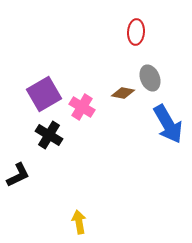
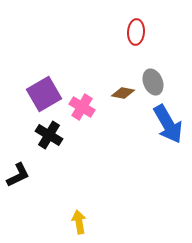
gray ellipse: moved 3 px right, 4 px down
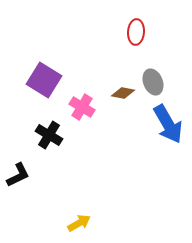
purple square: moved 14 px up; rotated 28 degrees counterclockwise
yellow arrow: moved 1 px down; rotated 70 degrees clockwise
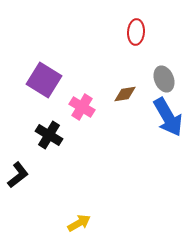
gray ellipse: moved 11 px right, 3 px up
brown diamond: moved 2 px right, 1 px down; rotated 20 degrees counterclockwise
blue arrow: moved 7 px up
black L-shape: rotated 12 degrees counterclockwise
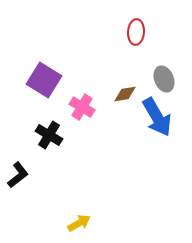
blue arrow: moved 11 px left
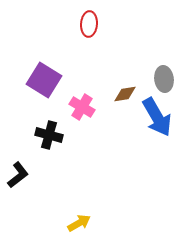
red ellipse: moved 47 px left, 8 px up
gray ellipse: rotated 15 degrees clockwise
black cross: rotated 16 degrees counterclockwise
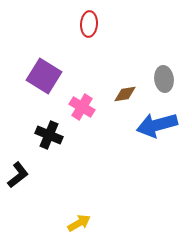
purple square: moved 4 px up
blue arrow: moved 8 px down; rotated 105 degrees clockwise
black cross: rotated 8 degrees clockwise
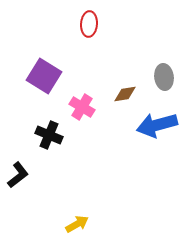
gray ellipse: moved 2 px up
yellow arrow: moved 2 px left, 1 px down
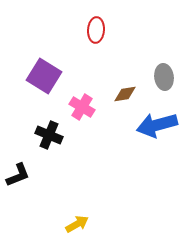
red ellipse: moved 7 px right, 6 px down
black L-shape: rotated 16 degrees clockwise
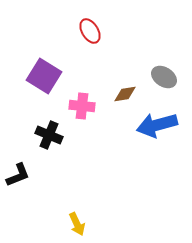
red ellipse: moved 6 px left, 1 px down; rotated 35 degrees counterclockwise
gray ellipse: rotated 50 degrees counterclockwise
pink cross: moved 1 px up; rotated 25 degrees counterclockwise
yellow arrow: rotated 95 degrees clockwise
